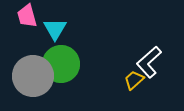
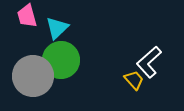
cyan triangle: moved 2 px right, 1 px up; rotated 15 degrees clockwise
green circle: moved 4 px up
yellow trapezoid: rotated 90 degrees clockwise
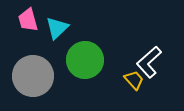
pink trapezoid: moved 1 px right, 4 px down
green circle: moved 24 px right
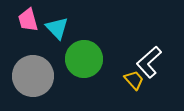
cyan triangle: rotated 30 degrees counterclockwise
green circle: moved 1 px left, 1 px up
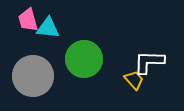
cyan triangle: moved 9 px left; rotated 40 degrees counterclockwise
white L-shape: rotated 44 degrees clockwise
